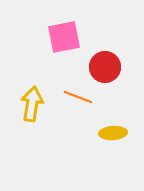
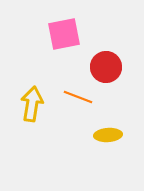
pink square: moved 3 px up
red circle: moved 1 px right
yellow ellipse: moved 5 px left, 2 px down
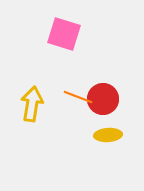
pink square: rotated 28 degrees clockwise
red circle: moved 3 px left, 32 px down
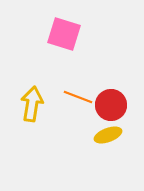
red circle: moved 8 px right, 6 px down
yellow ellipse: rotated 16 degrees counterclockwise
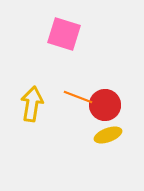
red circle: moved 6 px left
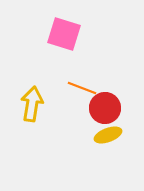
orange line: moved 4 px right, 9 px up
red circle: moved 3 px down
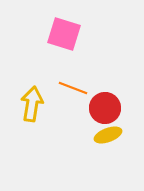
orange line: moved 9 px left
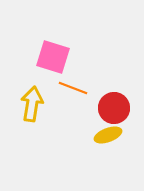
pink square: moved 11 px left, 23 px down
red circle: moved 9 px right
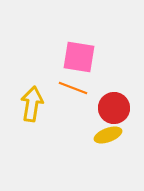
pink square: moved 26 px right; rotated 8 degrees counterclockwise
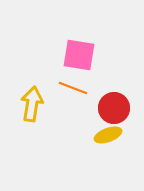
pink square: moved 2 px up
